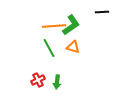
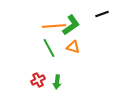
black line: moved 2 px down; rotated 16 degrees counterclockwise
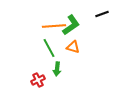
green arrow: moved 13 px up
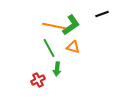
orange line: rotated 15 degrees clockwise
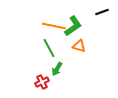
black line: moved 2 px up
green L-shape: moved 2 px right, 1 px down
orange triangle: moved 6 px right, 1 px up
green arrow: rotated 24 degrees clockwise
red cross: moved 4 px right, 2 px down
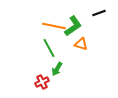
black line: moved 3 px left, 1 px down
orange triangle: moved 2 px right, 2 px up
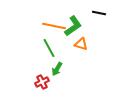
black line: rotated 32 degrees clockwise
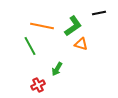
black line: rotated 24 degrees counterclockwise
orange line: moved 12 px left
green line: moved 19 px left, 2 px up
red cross: moved 4 px left, 3 px down
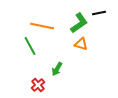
green L-shape: moved 6 px right, 3 px up
red cross: rotated 16 degrees counterclockwise
